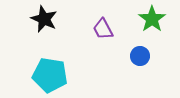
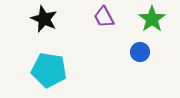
purple trapezoid: moved 1 px right, 12 px up
blue circle: moved 4 px up
cyan pentagon: moved 1 px left, 5 px up
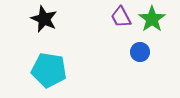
purple trapezoid: moved 17 px right
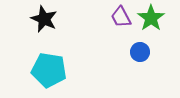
green star: moved 1 px left, 1 px up
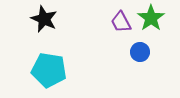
purple trapezoid: moved 5 px down
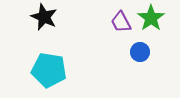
black star: moved 2 px up
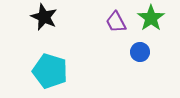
purple trapezoid: moved 5 px left
cyan pentagon: moved 1 px right, 1 px down; rotated 8 degrees clockwise
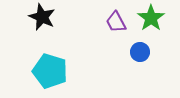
black star: moved 2 px left
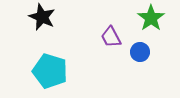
purple trapezoid: moved 5 px left, 15 px down
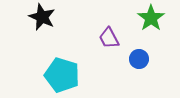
purple trapezoid: moved 2 px left, 1 px down
blue circle: moved 1 px left, 7 px down
cyan pentagon: moved 12 px right, 4 px down
